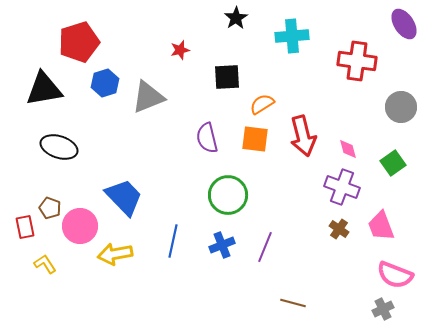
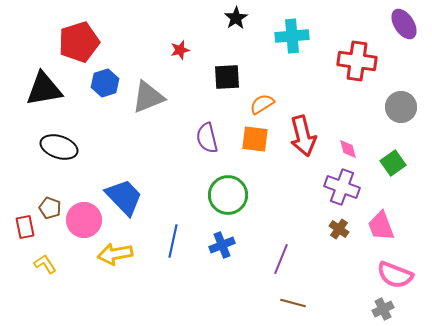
pink circle: moved 4 px right, 6 px up
purple line: moved 16 px right, 12 px down
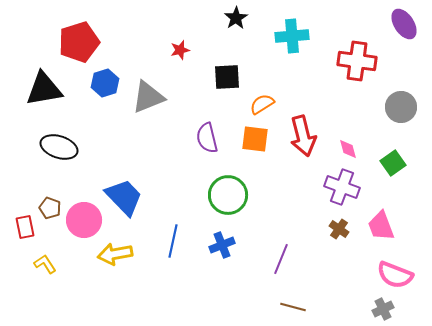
brown line: moved 4 px down
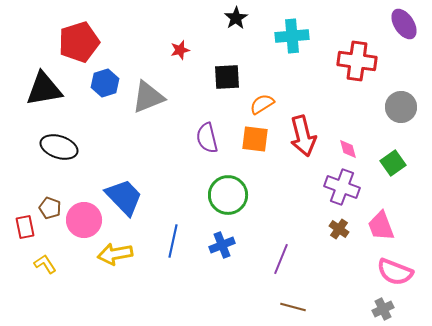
pink semicircle: moved 3 px up
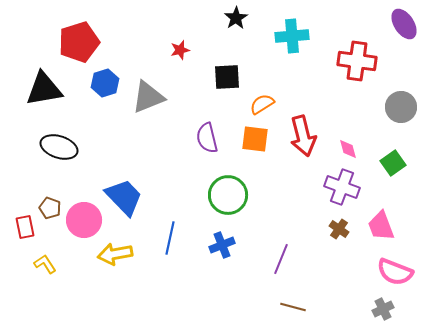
blue line: moved 3 px left, 3 px up
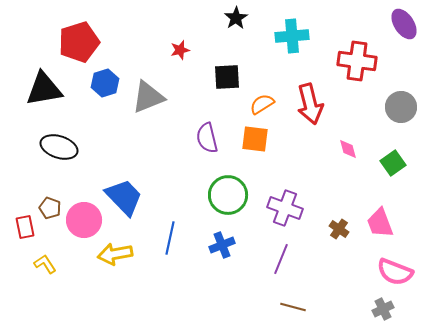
red arrow: moved 7 px right, 32 px up
purple cross: moved 57 px left, 21 px down
pink trapezoid: moved 1 px left, 3 px up
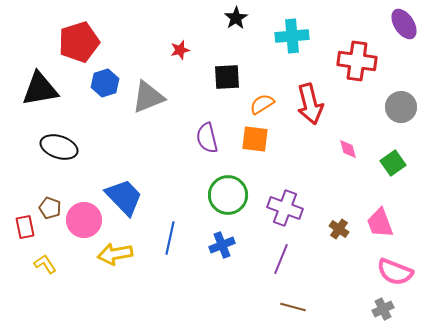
black triangle: moved 4 px left
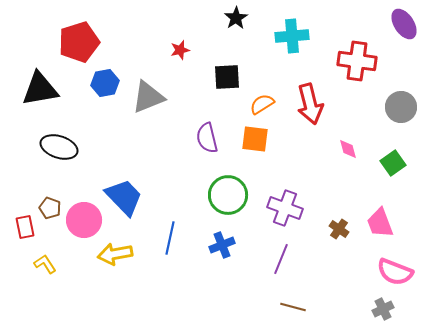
blue hexagon: rotated 8 degrees clockwise
